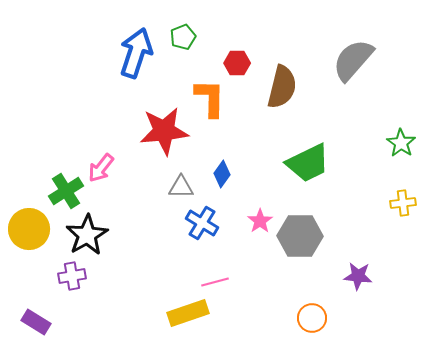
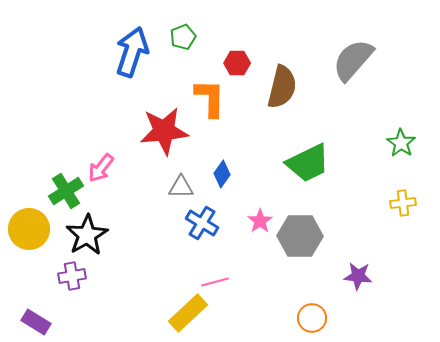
blue arrow: moved 4 px left, 1 px up
yellow rectangle: rotated 24 degrees counterclockwise
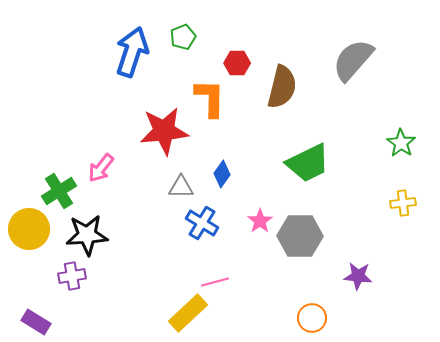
green cross: moved 7 px left
black star: rotated 27 degrees clockwise
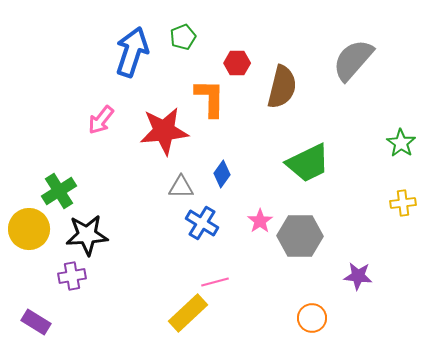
pink arrow: moved 48 px up
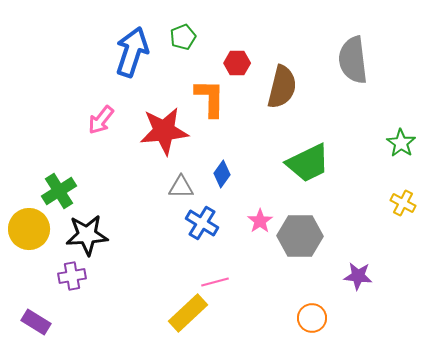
gray semicircle: rotated 48 degrees counterclockwise
yellow cross: rotated 35 degrees clockwise
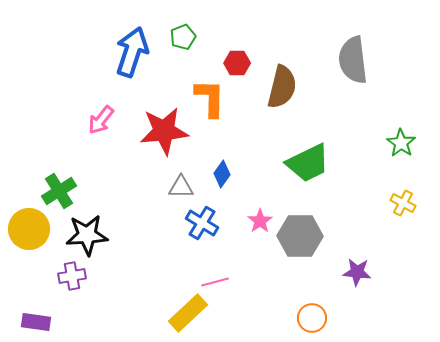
purple star: moved 1 px left, 4 px up
purple rectangle: rotated 24 degrees counterclockwise
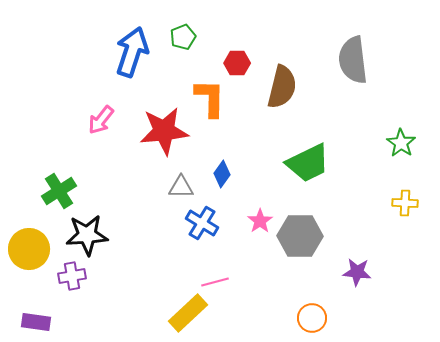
yellow cross: moved 2 px right; rotated 25 degrees counterclockwise
yellow circle: moved 20 px down
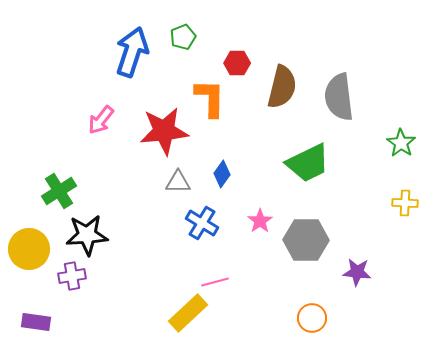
gray semicircle: moved 14 px left, 37 px down
gray triangle: moved 3 px left, 5 px up
gray hexagon: moved 6 px right, 4 px down
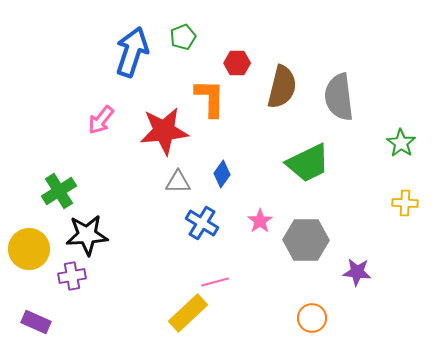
purple rectangle: rotated 16 degrees clockwise
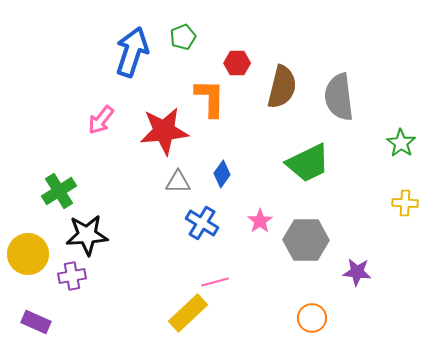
yellow circle: moved 1 px left, 5 px down
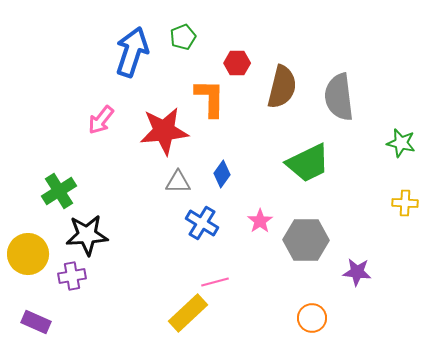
green star: rotated 20 degrees counterclockwise
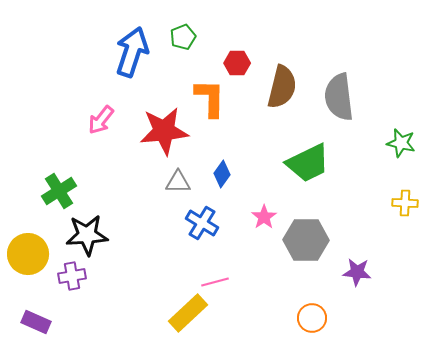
pink star: moved 4 px right, 4 px up
